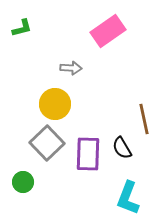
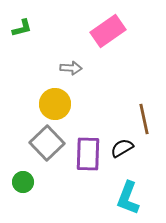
black semicircle: rotated 90 degrees clockwise
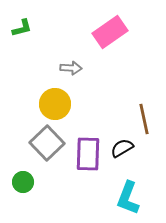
pink rectangle: moved 2 px right, 1 px down
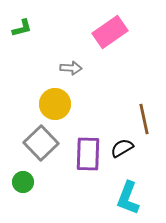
gray square: moved 6 px left
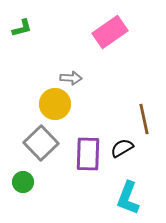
gray arrow: moved 10 px down
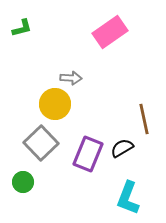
purple rectangle: rotated 20 degrees clockwise
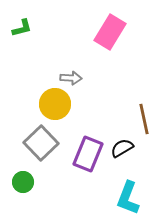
pink rectangle: rotated 24 degrees counterclockwise
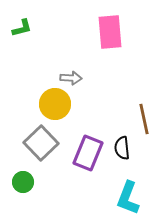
pink rectangle: rotated 36 degrees counterclockwise
black semicircle: rotated 65 degrees counterclockwise
purple rectangle: moved 1 px up
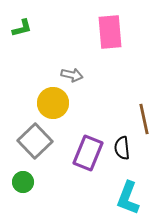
gray arrow: moved 1 px right, 3 px up; rotated 10 degrees clockwise
yellow circle: moved 2 px left, 1 px up
gray square: moved 6 px left, 2 px up
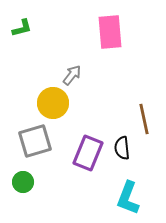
gray arrow: rotated 65 degrees counterclockwise
gray square: rotated 28 degrees clockwise
